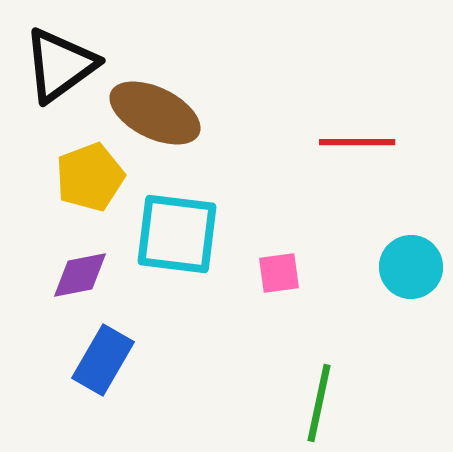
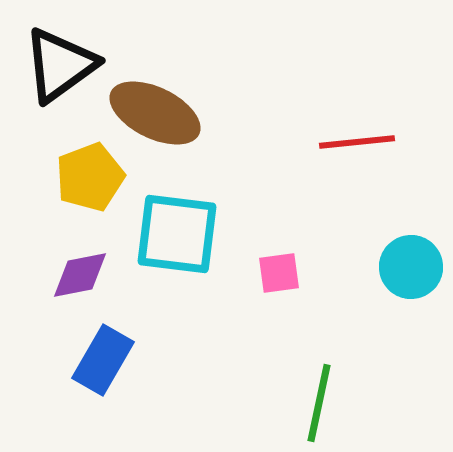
red line: rotated 6 degrees counterclockwise
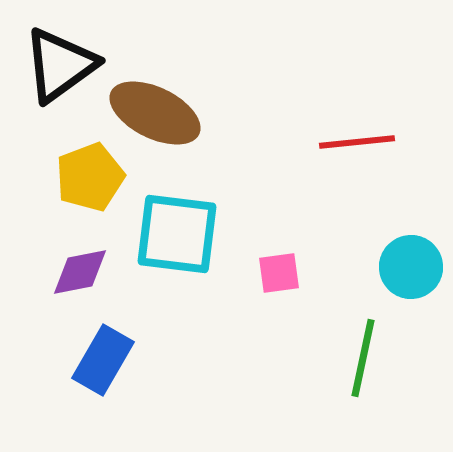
purple diamond: moved 3 px up
green line: moved 44 px right, 45 px up
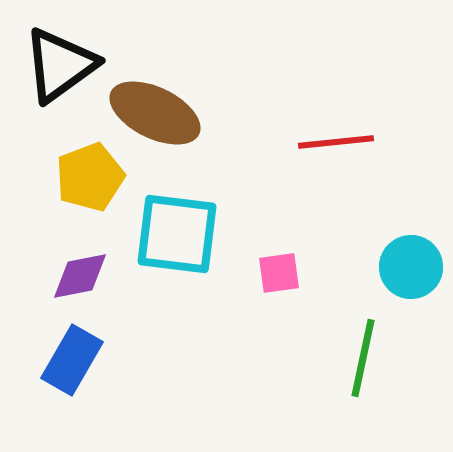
red line: moved 21 px left
purple diamond: moved 4 px down
blue rectangle: moved 31 px left
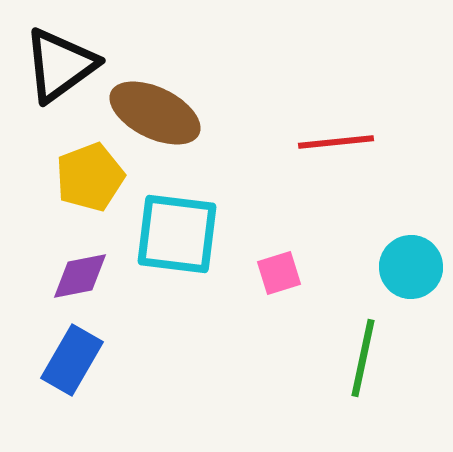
pink square: rotated 9 degrees counterclockwise
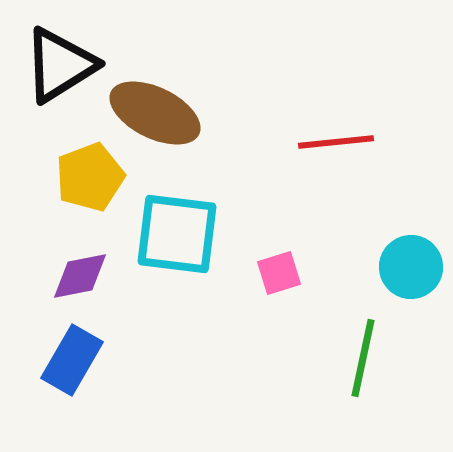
black triangle: rotated 4 degrees clockwise
